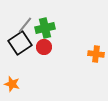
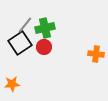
orange star: rotated 21 degrees counterclockwise
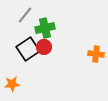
gray line: moved 10 px up
black square: moved 8 px right, 6 px down
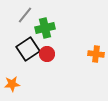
red circle: moved 3 px right, 7 px down
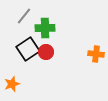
gray line: moved 1 px left, 1 px down
green cross: rotated 12 degrees clockwise
red circle: moved 1 px left, 2 px up
orange star: rotated 14 degrees counterclockwise
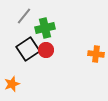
green cross: rotated 12 degrees counterclockwise
red circle: moved 2 px up
